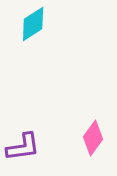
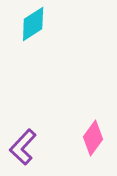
purple L-shape: rotated 141 degrees clockwise
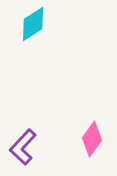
pink diamond: moved 1 px left, 1 px down
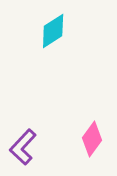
cyan diamond: moved 20 px right, 7 px down
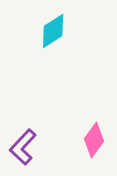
pink diamond: moved 2 px right, 1 px down
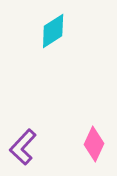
pink diamond: moved 4 px down; rotated 12 degrees counterclockwise
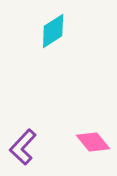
pink diamond: moved 1 px left, 2 px up; rotated 64 degrees counterclockwise
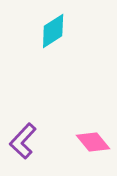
purple L-shape: moved 6 px up
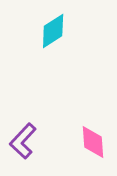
pink diamond: rotated 36 degrees clockwise
